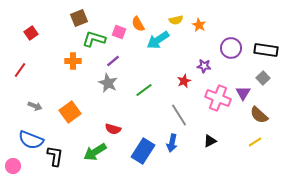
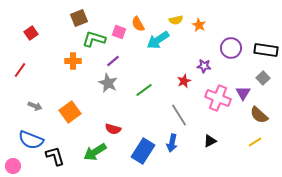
black L-shape: rotated 25 degrees counterclockwise
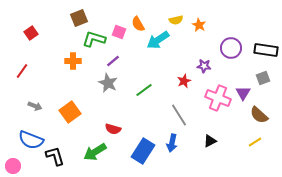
red line: moved 2 px right, 1 px down
gray square: rotated 24 degrees clockwise
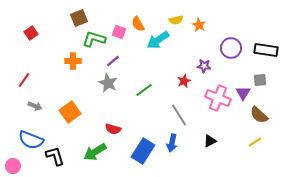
red line: moved 2 px right, 9 px down
gray square: moved 3 px left, 2 px down; rotated 16 degrees clockwise
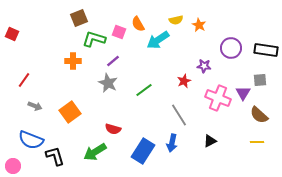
red square: moved 19 px left, 1 px down; rotated 32 degrees counterclockwise
yellow line: moved 2 px right; rotated 32 degrees clockwise
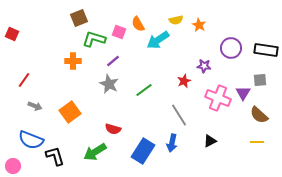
gray star: moved 1 px right, 1 px down
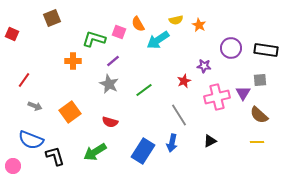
brown square: moved 27 px left
pink cross: moved 1 px left, 1 px up; rotated 35 degrees counterclockwise
red semicircle: moved 3 px left, 7 px up
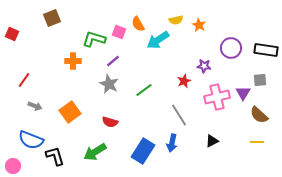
black triangle: moved 2 px right
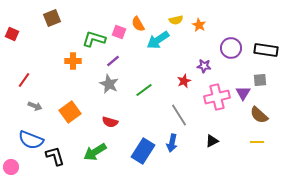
pink circle: moved 2 px left, 1 px down
